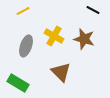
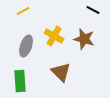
green rectangle: moved 2 px right, 2 px up; rotated 55 degrees clockwise
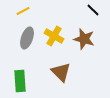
black line: rotated 16 degrees clockwise
gray ellipse: moved 1 px right, 8 px up
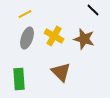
yellow line: moved 2 px right, 3 px down
green rectangle: moved 1 px left, 2 px up
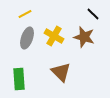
black line: moved 4 px down
brown star: moved 2 px up
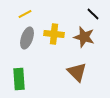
yellow cross: moved 2 px up; rotated 24 degrees counterclockwise
brown triangle: moved 16 px right
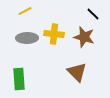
yellow line: moved 3 px up
gray ellipse: rotated 70 degrees clockwise
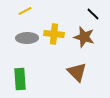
green rectangle: moved 1 px right
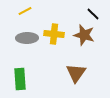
brown star: moved 2 px up
brown triangle: moved 1 px left, 1 px down; rotated 20 degrees clockwise
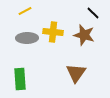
black line: moved 1 px up
yellow cross: moved 1 px left, 2 px up
